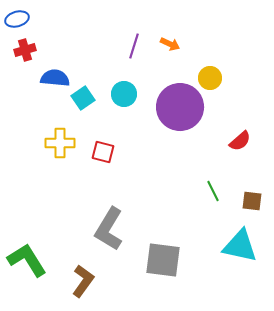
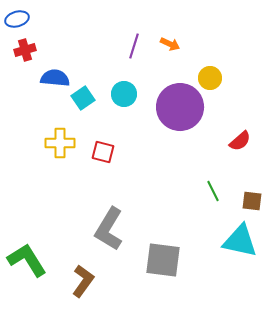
cyan triangle: moved 5 px up
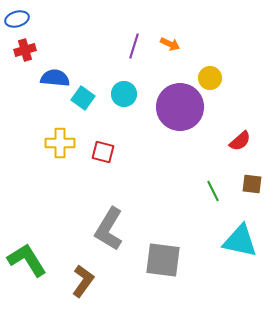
cyan square: rotated 20 degrees counterclockwise
brown square: moved 17 px up
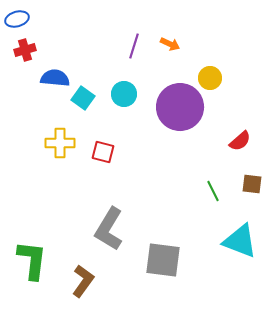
cyan triangle: rotated 9 degrees clockwise
green L-shape: moved 5 px right; rotated 39 degrees clockwise
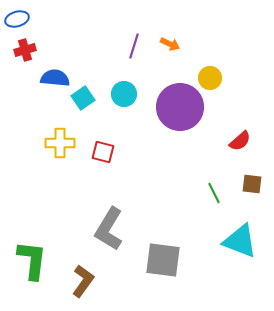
cyan square: rotated 20 degrees clockwise
green line: moved 1 px right, 2 px down
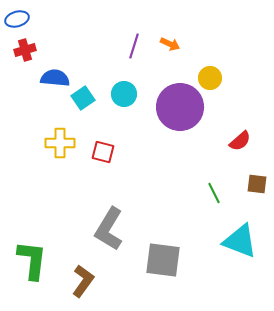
brown square: moved 5 px right
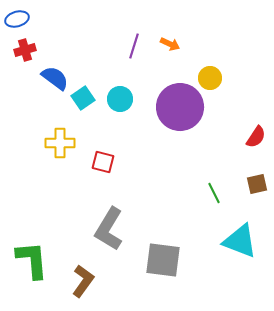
blue semicircle: rotated 32 degrees clockwise
cyan circle: moved 4 px left, 5 px down
red semicircle: moved 16 px right, 4 px up; rotated 15 degrees counterclockwise
red square: moved 10 px down
brown square: rotated 20 degrees counterclockwise
green L-shape: rotated 12 degrees counterclockwise
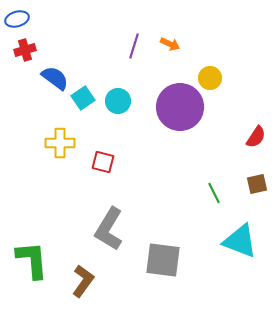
cyan circle: moved 2 px left, 2 px down
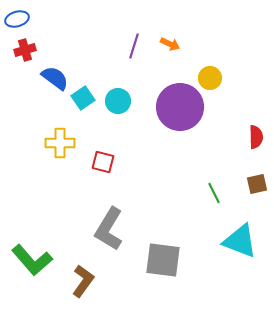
red semicircle: rotated 35 degrees counterclockwise
green L-shape: rotated 144 degrees clockwise
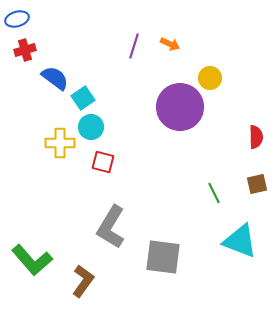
cyan circle: moved 27 px left, 26 px down
gray L-shape: moved 2 px right, 2 px up
gray square: moved 3 px up
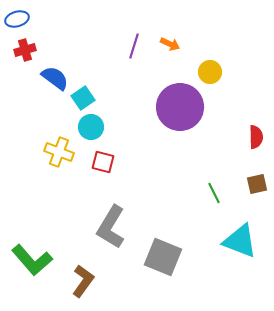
yellow circle: moved 6 px up
yellow cross: moved 1 px left, 9 px down; rotated 20 degrees clockwise
gray square: rotated 15 degrees clockwise
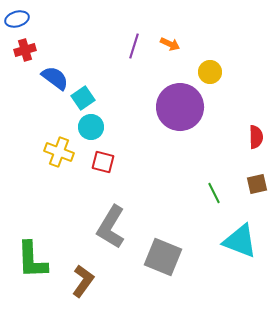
green L-shape: rotated 39 degrees clockwise
